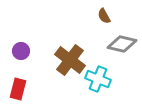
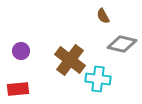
brown semicircle: moved 1 px left
cyan cross: rotated 15 degrees counterclockwise
red rectangle: rotated 70 degrees clockwise
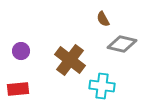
brown semicircle: moved 3 px down
cyan cross: moved 4 px right, 7 px down
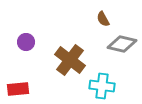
purple circle: moved 5 px right, 9 px up
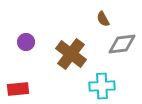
gray diamond: rotated 20 degrees counterclockwise
brown cross: moved 1 px right, 6 px up
cyan cross: rotated 10 degrees counterclockwise
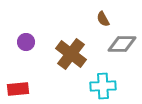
gray diamond: rotated 8 degrees clockwise
cyan cross: moved 1 px right
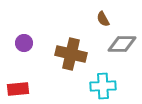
purple circle: moved 2 px left, 1 px down
brown cross: rotated 24 degrees counterclockwise
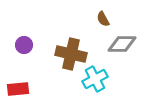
purple circle: moved 2 px down
cyan cross: moved 8 px left, 7 px up; rotated 25 degrees counterclockwise
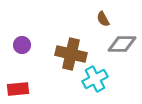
purple circle: moved 2 px left
